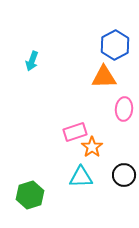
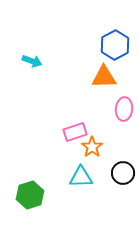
cyan arrow: rotated 90 degrees counterclockwise
black circle: moved 1 px left, 2 px up
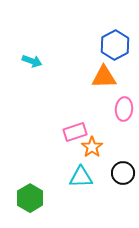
green hexagon: moved 3 px down; rotated 12 degrees counterclockwise
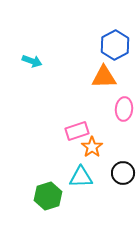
pink rectangle: moved 2 px right, 1 px up
green hexagon: moved 18 px right, 2 px up; rotated 12 degrees clockwise
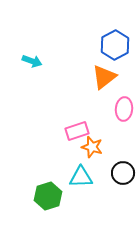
orange triangle: rotated 36 degrees counterclockwise
orange star: rotated 20 degrees counterclockwise
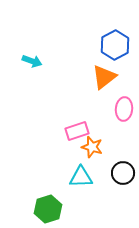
green hexagon: moved 13 px down
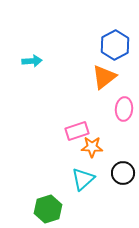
cyan arrow: rotated 24 degrees counterclockwise
orange star: rotated 15 degrees counterclockwise
cyan triangle: moved 2 px right, 2 px down; rotated 40 degrees counterclockwise
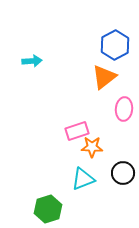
cyan triangle: rotated 20 degrees clockwise
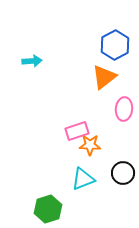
orange star: moved 2 px left, 2 px up
